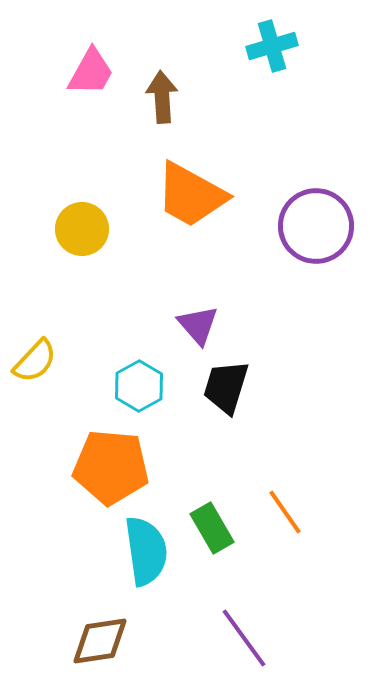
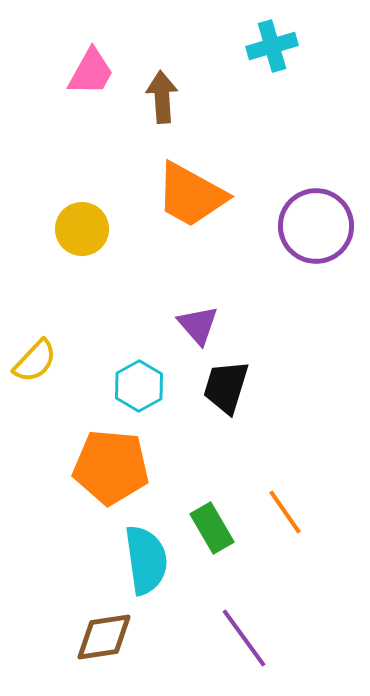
cyan semicircle: moved 9 px down
brown diamond: moved 4 px right, 4 px up
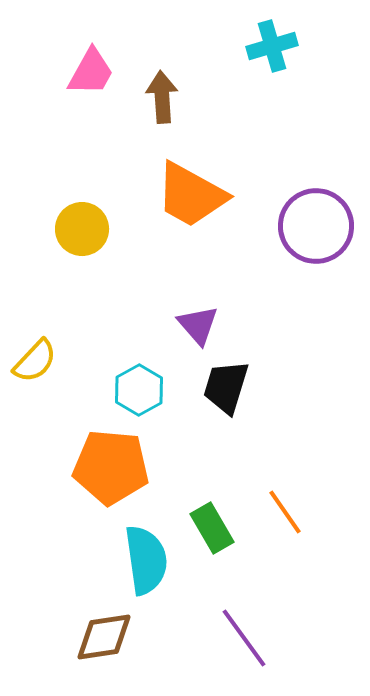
cyan hexagon: moved 4 px down
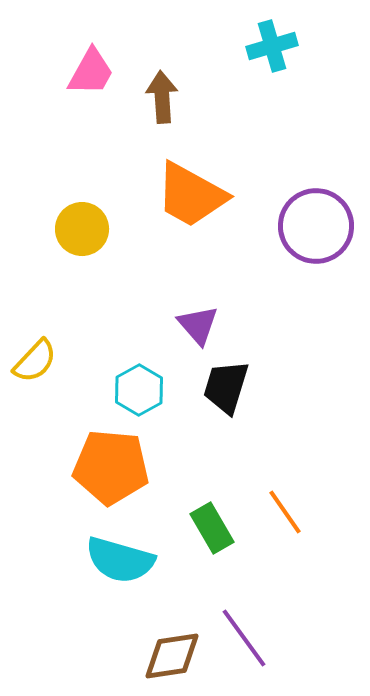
cyan semicircle: moved 26 px left; rotated 114 degrees clockwise
brown diamond: moved 68 px right, 19 px down
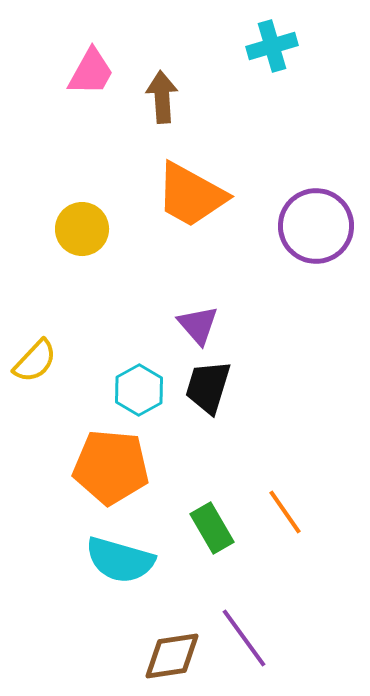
black trapezoid: moved 18 px left
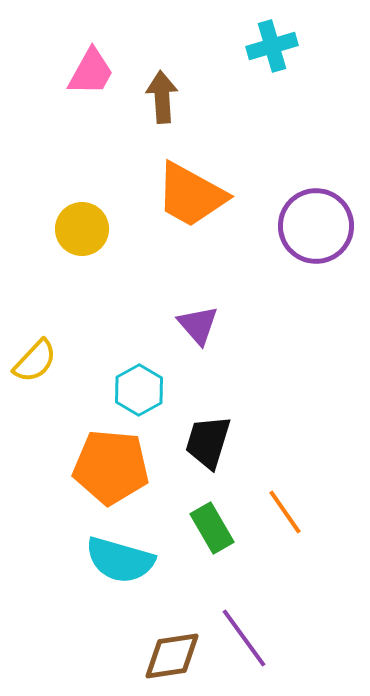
black trapezoid: moved 55 px down
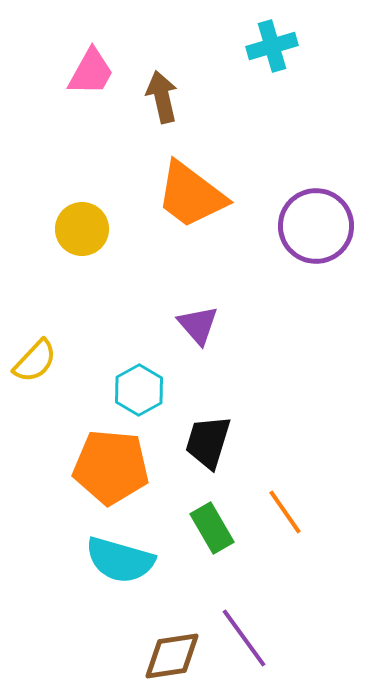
brown arrow: rotated 9 degrees counterclockwise
orange trapezoid: rotated 8 degrees clockwise
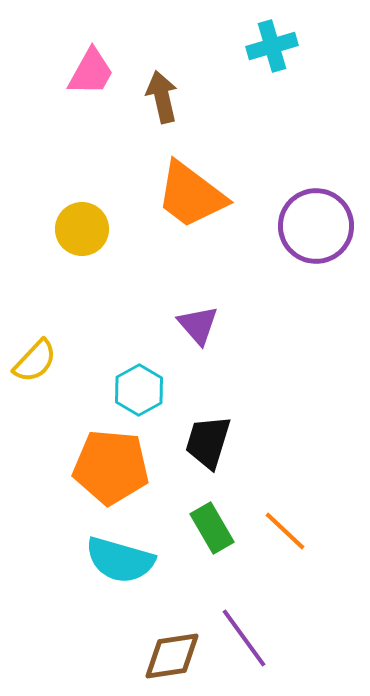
orange line: moved 19 px down; rotated 12 degrees counterclockwise
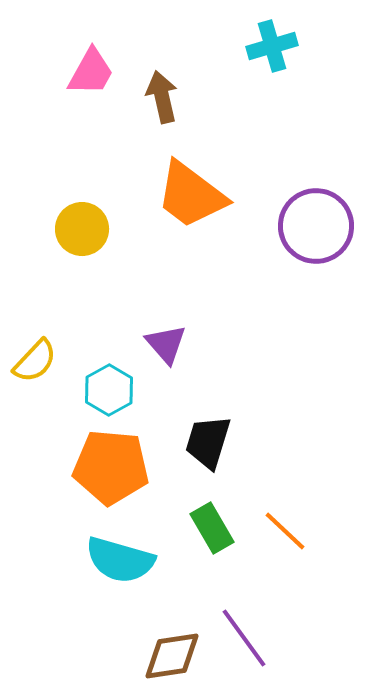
purple triangle: moved 32 px left, 19 px down
cyan hexagon: moved 30 px left
